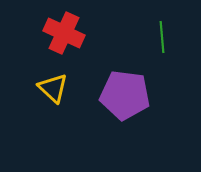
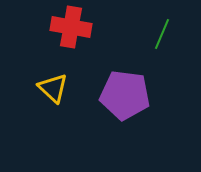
red cross: moved 7 px right, 6 px up; rotated 15 degrees counterclockwise
green line: moved 3 px up; rotated 28 degrees clockwise
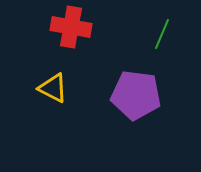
yellow triangle: rotated 16 degrees counterclockwise
purple pentagon: moved 11 px right
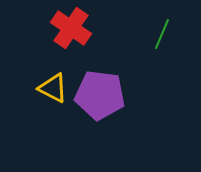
red cross: moved 1 px down; rotated 24 degrees clockwise
purple pentagon: moved 36 px left
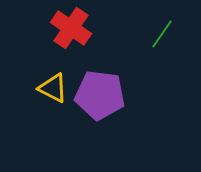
green line: rotated 12 degrees clockwise
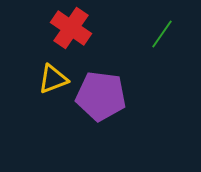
yellow triangle: moved 9 px up; rotated 48 degrees counterclockwise
purple pentagon: moved 1 px right, 1 px down
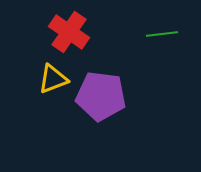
red cross: moved 2 px left, 4 px down
green line: rotated 48 degrees clockwise
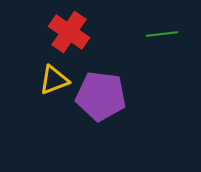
yellow triangle: moved 1 px right, 1 px down
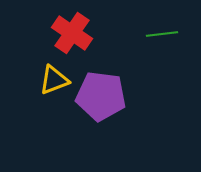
red cross: moved 3 px right, 1 px down
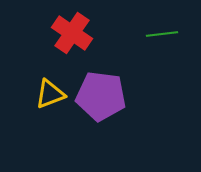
yellow triangle: moved 4 px left, 14 px down
